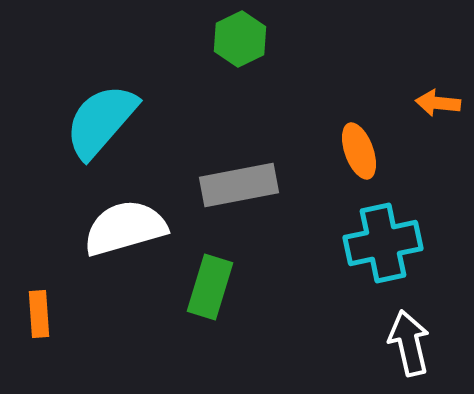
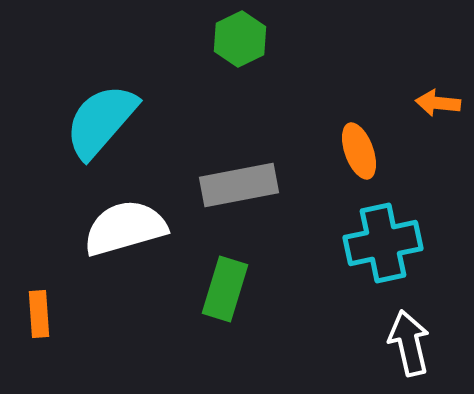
green rectangle: moved 15 px right, 2 px down
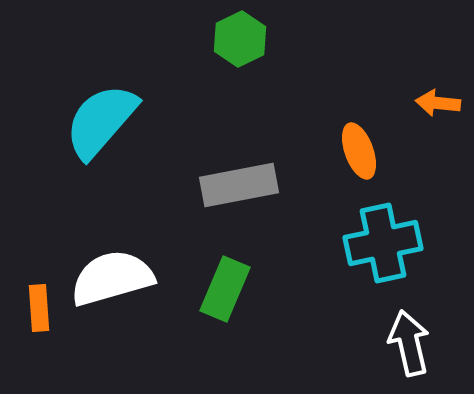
white semicircle: moved 13 px left, 50 px down
green rectangle: rotated 6 degrees clockwise
orange rectangle: moved 6 px up
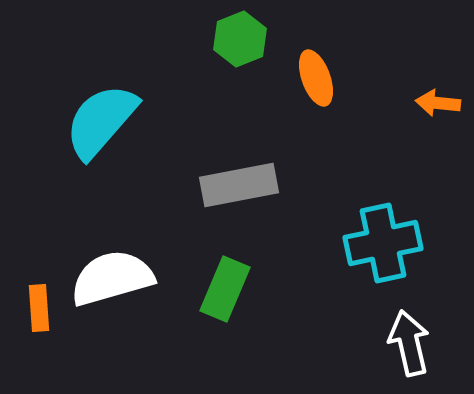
green hexagon: rotated 4 degrees clockwise
orange ellipse: moved 43 px left, 73 px up
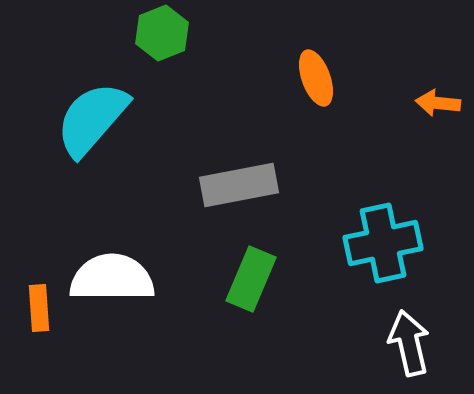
green hexagon: moved 78 px left, 6 px up
cyan semicircle: moved 9 px left, 2 px up
white semicircle: rotated 16 degrees clockwise
green rectangle: moved 26 px right, 10 px up
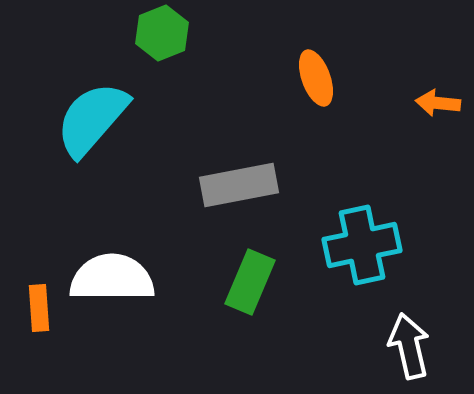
cyan cross: moved 21 px left, 2 px down
green rectangle: moved 1 px left, 3 px down
white arrow: moved 3 px down
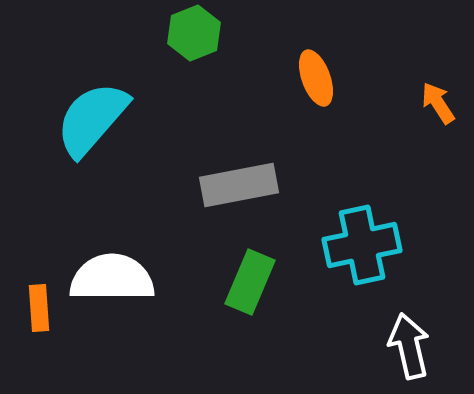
green hexagon: moved 32 px right
orange arrow: rotated 51 degrees clockwise
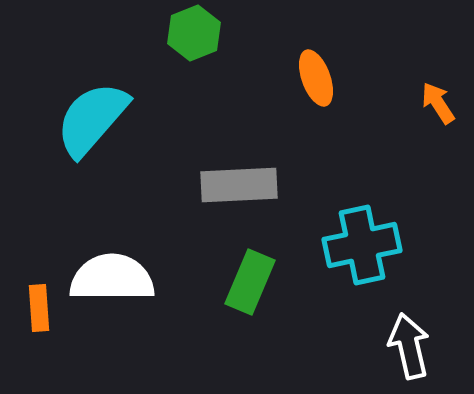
gray rectangle: rotated 8 degrees clockwise
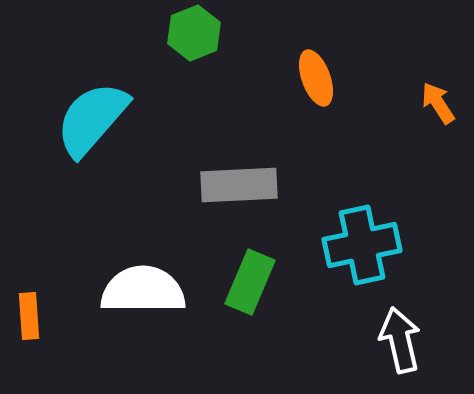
white semicircle: moved 31 px right, 12 px down
orange rectangle: moved 10 px left, 8 px down
white arrow: moved 9 px left, 6 px up
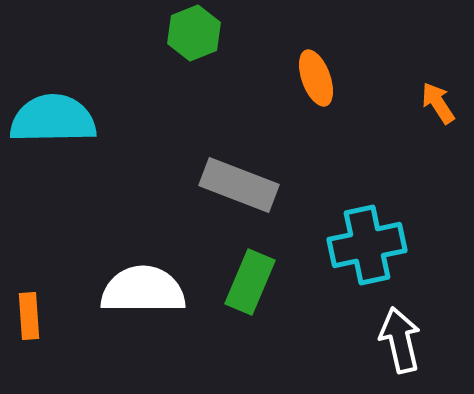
cyan semicircle: moved 39 px left; rotated 48 degrees clockwise
gray rectangle: rotated 24 degrees clockwise
cyan cross: moved 5 px right
